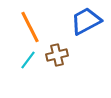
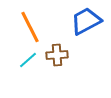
brown cross: rotated 10 degrees clockwise
cyan line: rotated 12 degrees clockwise
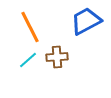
brown cross: moved 2 px down
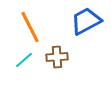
cyan line: moved 4 px left
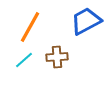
orange line: rotated 56 degrees clockwise
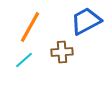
brown cross: moved 5 px right, 5 px up
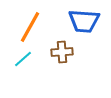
blue trapezoid: moved 2 px left; rotated 148 degrees counterclockwise
cyan line: moved 1 px left, 1 px up
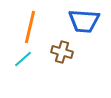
orange line: rotated 16 degrees counterclockwise
brown cross: rotated 20 degrees clockwise
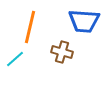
cyan line: moved 8 px left
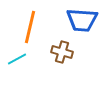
blue trapezoid: moved 2 px left, 1 px up
cyan line: moved 2 px right; rotated 12 degrees clockwise
